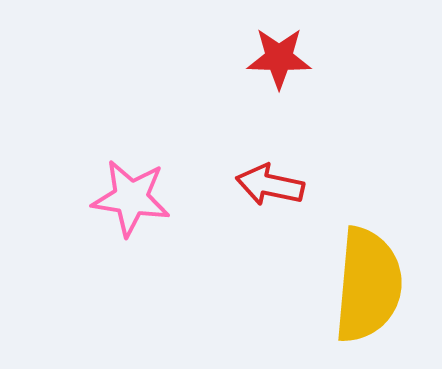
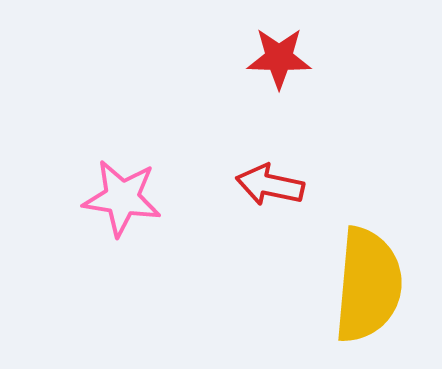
pink star: moved 9 px left
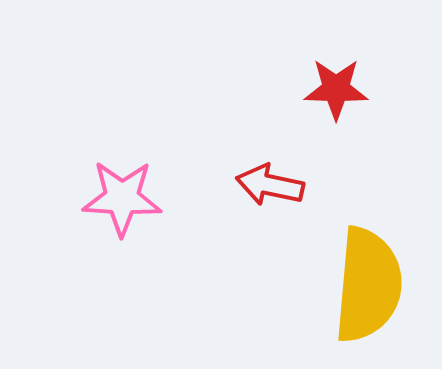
red star: moved 57 px right, 31 px down
pink star: rotated 6 degrees counterclockwise
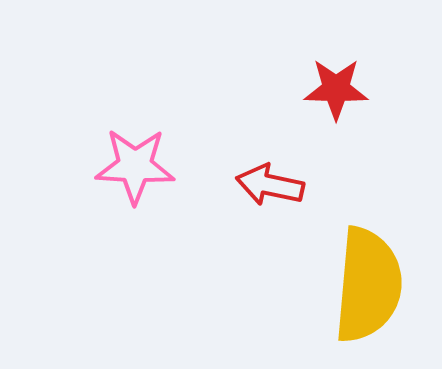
pink star: moved 13 px right, 32 px up
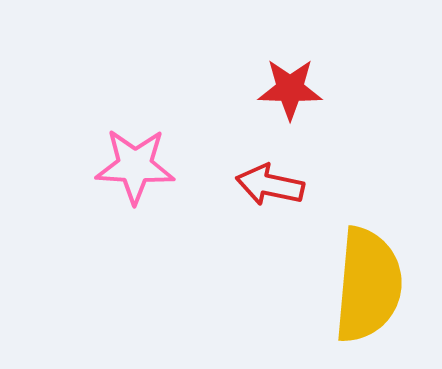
red star: moved 46 px left
